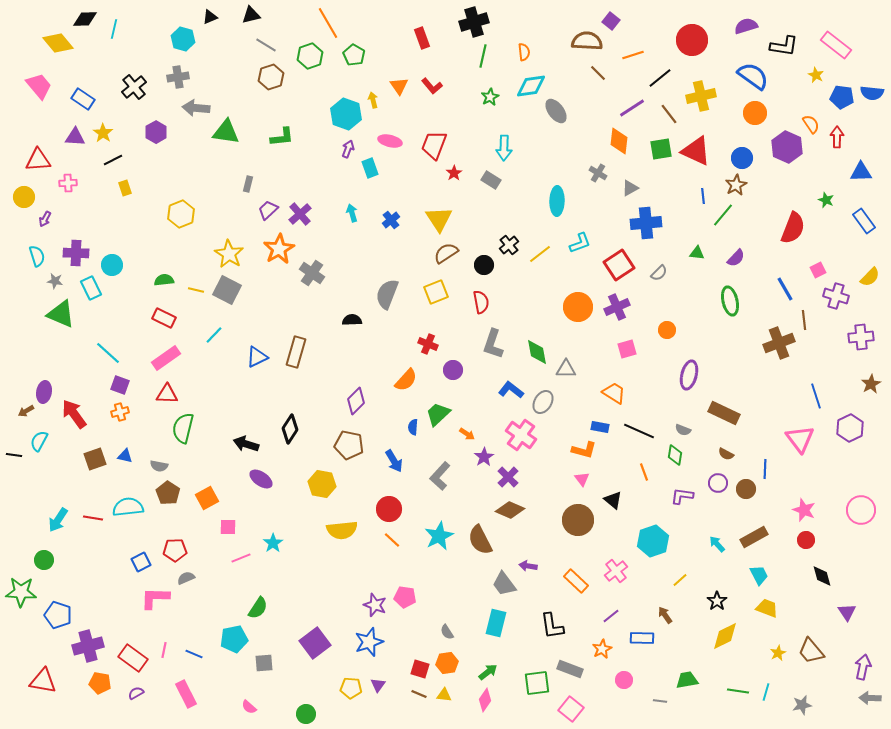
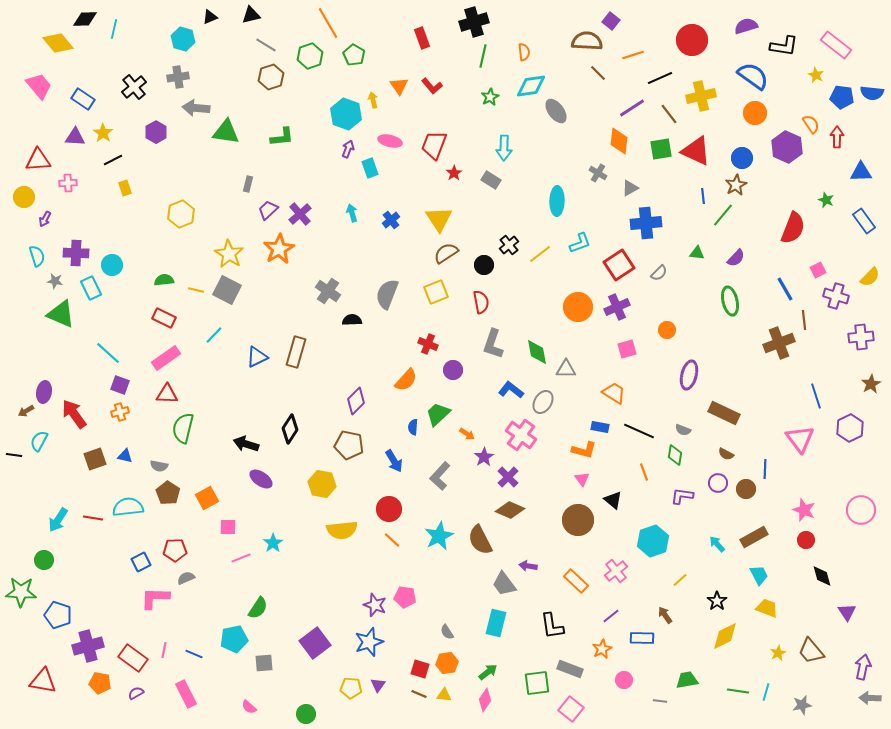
black line at (660, 78): rotated 15 degrees clockwise
gray cross at (312, 273): moved 16 px right, 18 px down
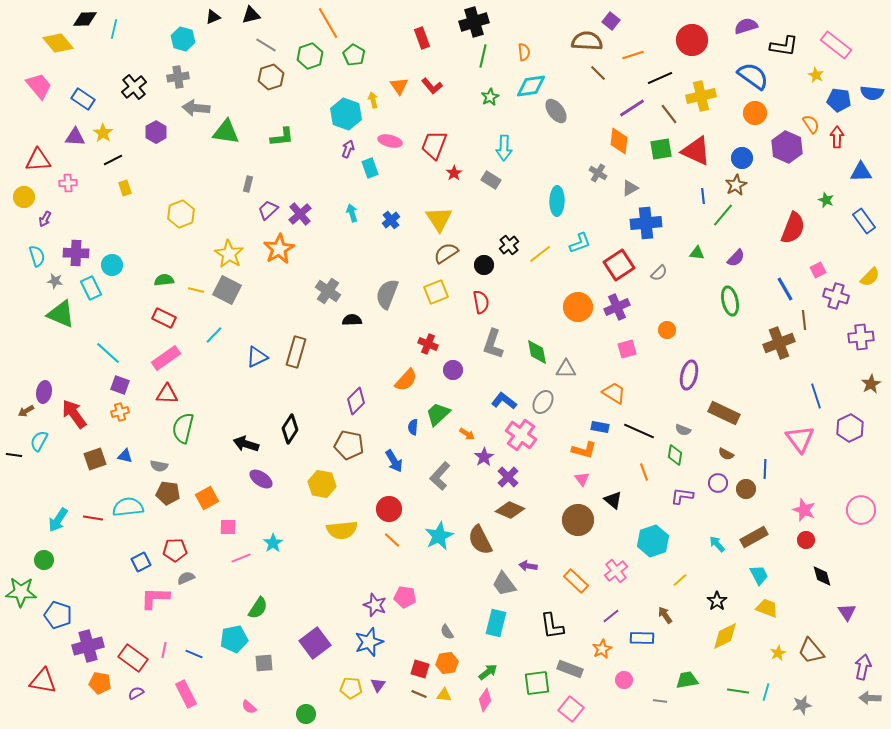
black triangle at (210, 17): moved 3 px right
blue pentagon at (842, 97): moved 3 px left, 3 px down
blue L-shape at (511, 390): moved 7 px left, 11 px down
brown pentagon at (168, 493): rotated 25 degrees counterclockwise
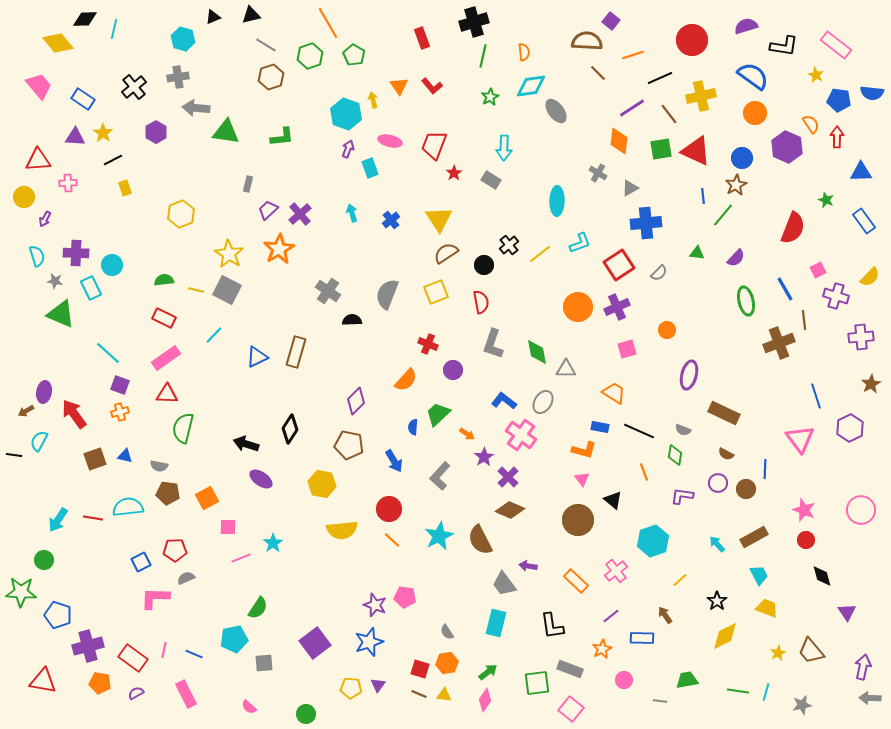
green ellipse at (730, 301): moved 16 px right
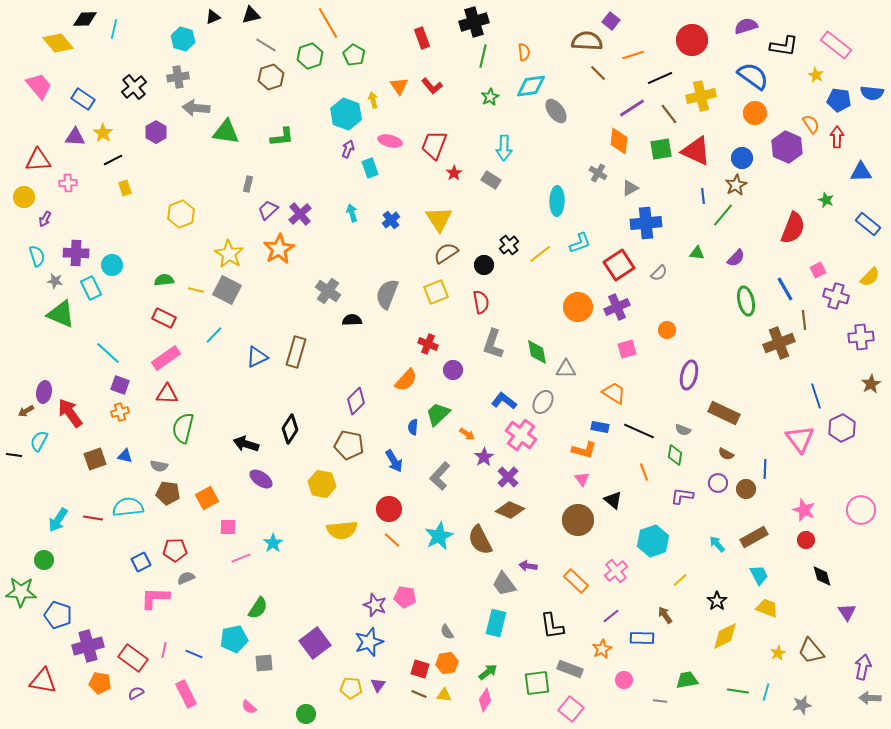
blue rectangle at (864, 221): moved 4 px right, 3 px down; rotated 15 degrees counterclockwise
red arrow at (74, 414): moved 4 px left, 1 px up
purple hexagon at (850, 428): moved 8 px left
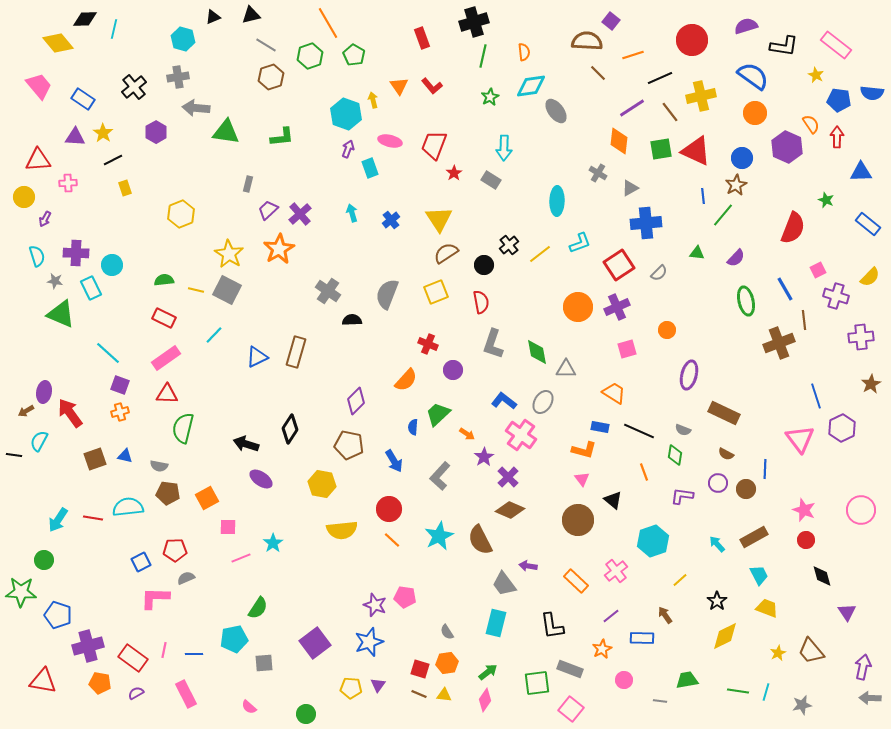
brown line at (669, 114): moved 1 px right, 2 px up
blue line at (194, 654): rotated 24 degrees counterclockwise
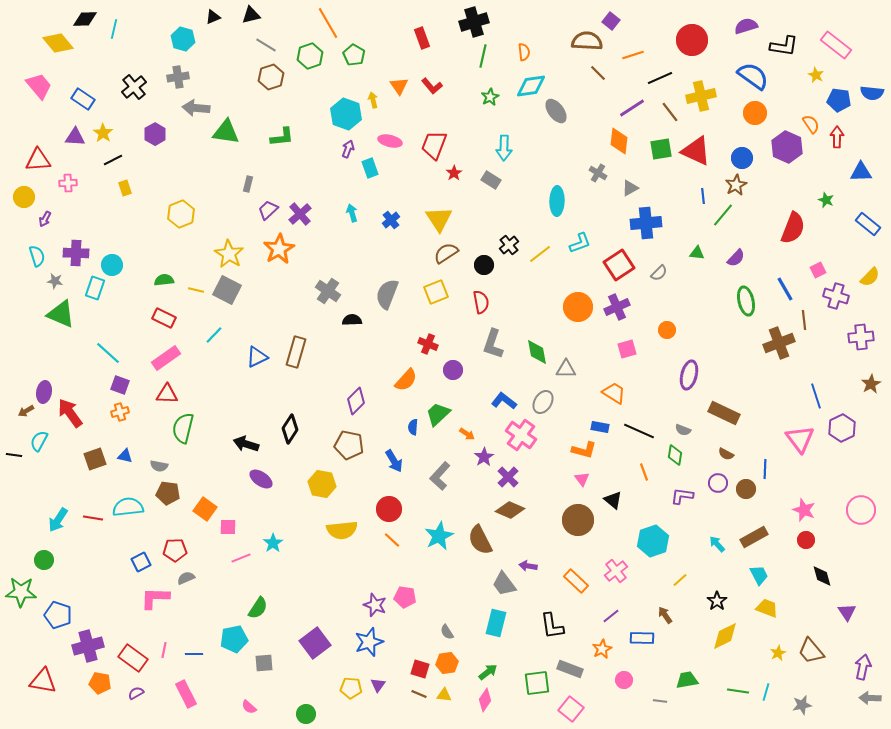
purple hexagon at (156, 132): moved 1 px left, 2 px down
cyan rectangle at (91, 288): moved 4 px right; rotated 45 degrees clockwise
orange square at (207, 498): moved 2 px left, 11 px down; rotated 25 degrees counterclockwise
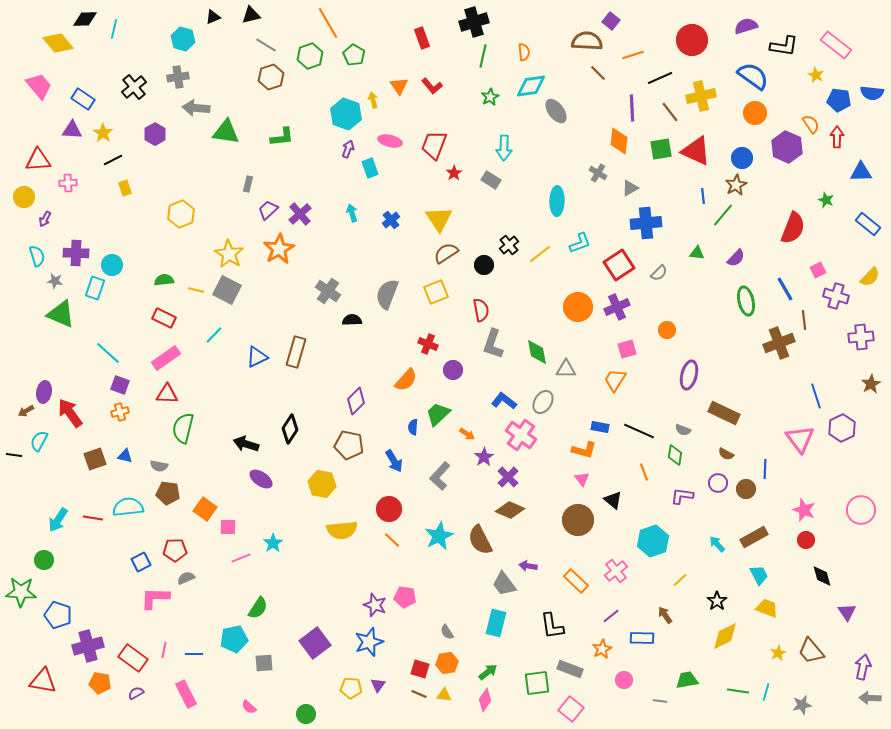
purple line at (632, 108): rotated 60 degrees counterclockwise
purple triangle at (75, 137): moved 3 px left, 7 px up
red semicircle at (481, 302): moved 8 px down
orange trapezoid at (614, 393): moved 1 px right, 13 px up; rotated 90 degrees counterclockwise
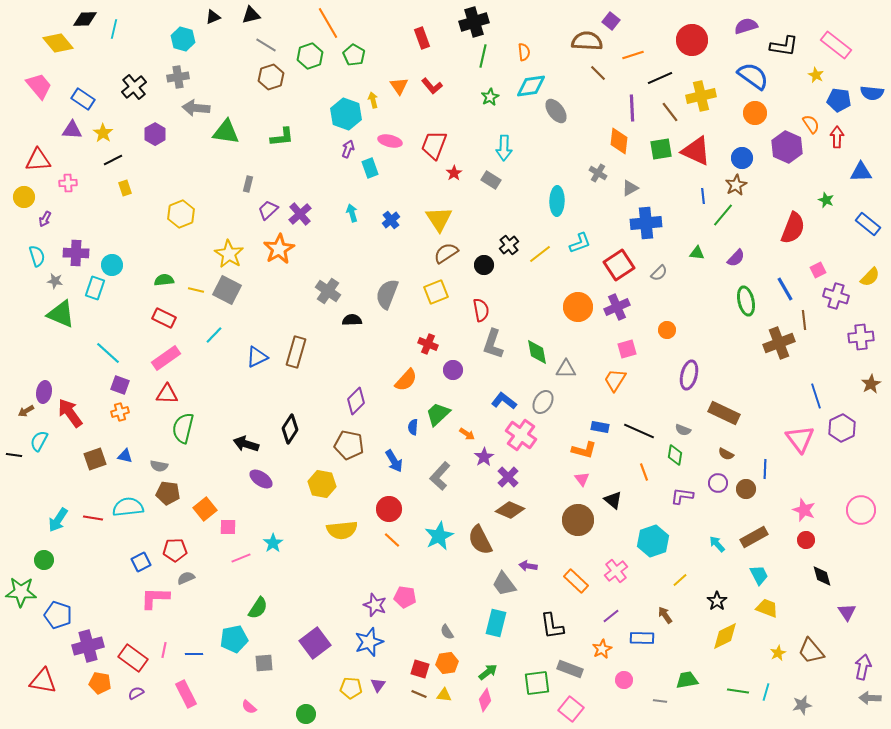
orange square at (205, 509): rotated 15 degrees clockwise
